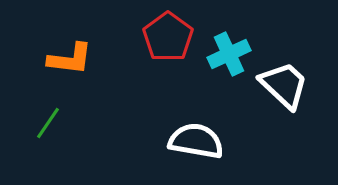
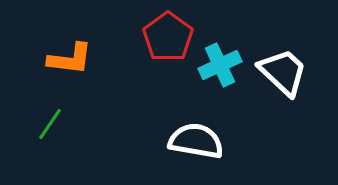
cyan cross: moved 9 px left, 11 px down
white trapezoid: moved 1 px left, 13 px up
green line: moved 2 px right, 1 px down
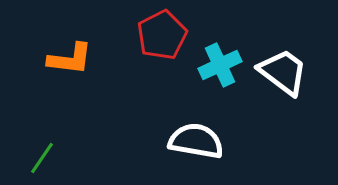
red pentagon: moved 6 px left, 2 px up; rotated 9 degrees clockwise
white trapezoid: rotated 6 degrees counterclockwise
green line: moved 8 px left, 34 px down
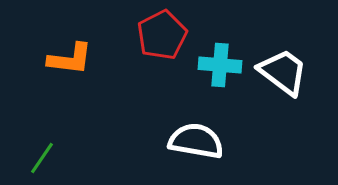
cyan cross: rotated 30 degrees clockwise
